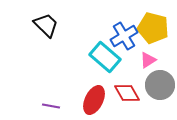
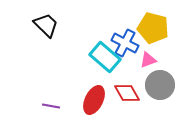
blue cross: moved 1 px right, 7 px down; rotated 32 degrees counterclockwise
pink triangle: rotated 12 degrees clockwise
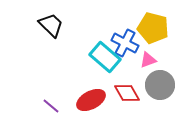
black trapezoid: moved 5 px right
red ellipse: moved 3 px left; rotated 36 degrees clockwise
purple line: rotated 30 degrees clockwise
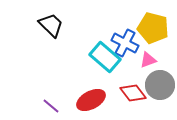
red diamond: moved 6 px right; rotated 8 degrees counterclockwise
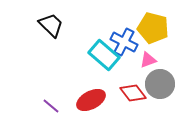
blue cross: moved 1 px left, 1 px up
cyan rectangle: moved 1 px left, 2 px up
gray circle: moved 1 px up
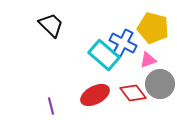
blue cross: moved 1 px left, 1 px down
red ellipse: moved 4 px right, 5 px up
purple line: rotated 36 degrees clockwise
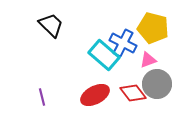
gray circle: moved 3 px left
purple line: moved 9 px left, 9 px up
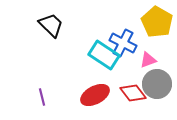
yellow pentagon: moved 4 px right, 6 px up; rotated 16 degrees clockwise
cyan rectangle: rotated 8 degrees counterclockwise
